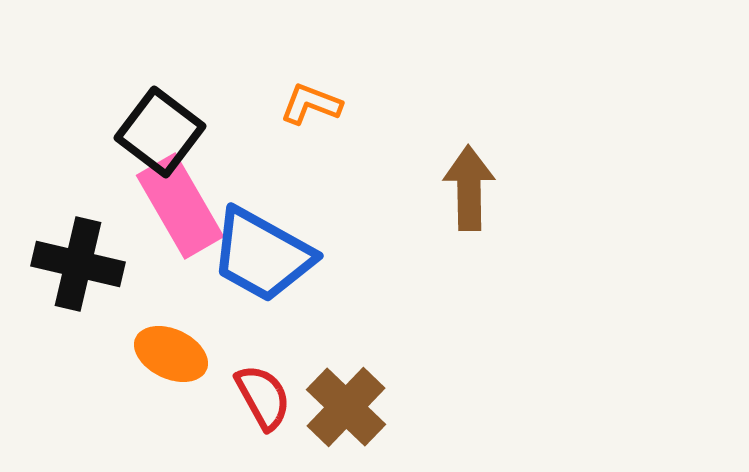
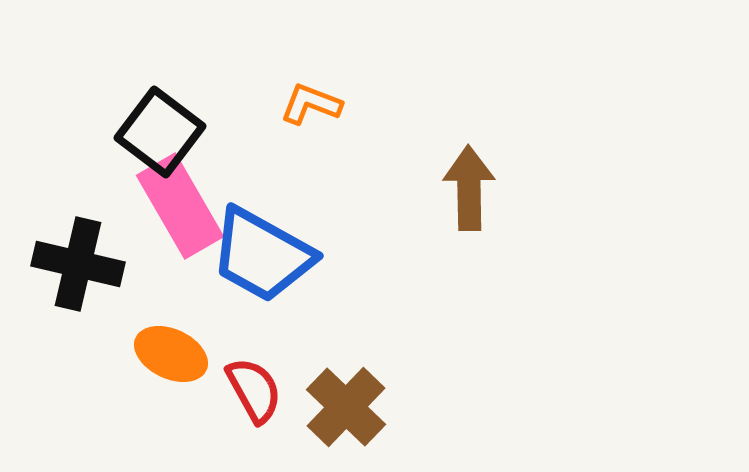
red semicircle: moved 9 px left, 7 px up
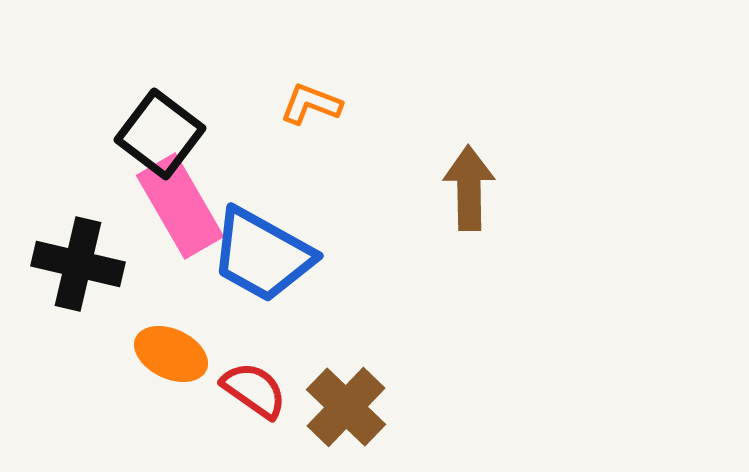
black square: moved 2 px down
red semicircle: rotated 26 degrees counterclockwise
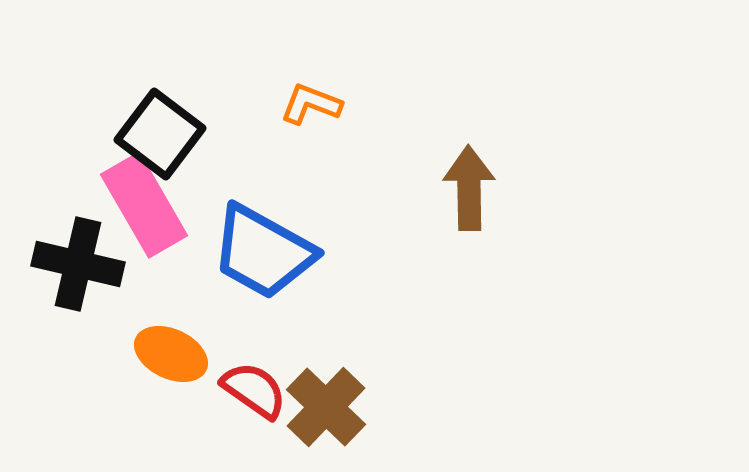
pink rectangle: moved 36 px left, 1 px up
blue trapezoid: moved 1 px right, 3 px up
brown cross: moved 20 px left
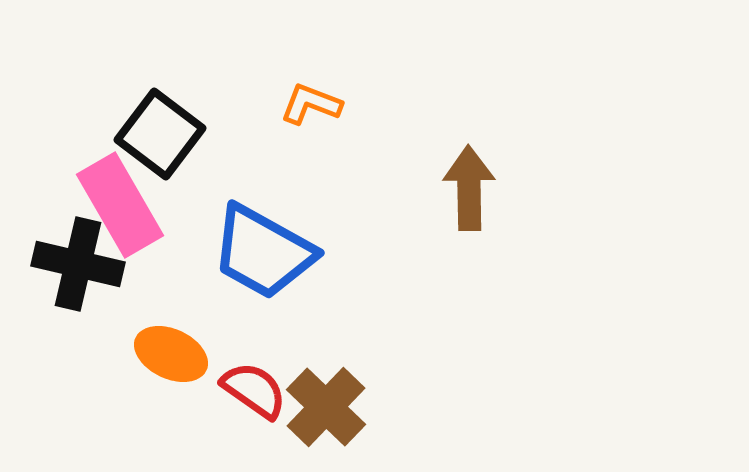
pink rectangle: moved 24 px left
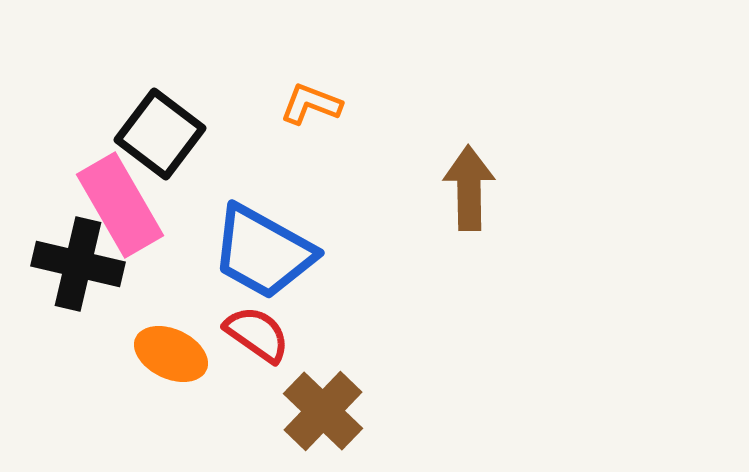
red semicircle: moved 3 px right, 56 px up
brown cross: moved 3 px left, 4 px down
